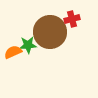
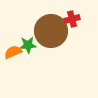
brown circle: moved 1 px right, 1 px up
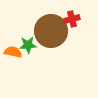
orange semicircle: rotated 36 degrees clockwise
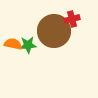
brown circle: moved 3 px right
orange semicircle: moved 8 px up
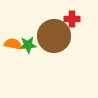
red cross: rotated 14 degrees clockwise
brown circle: moved 5 px down
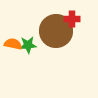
brown circle: moved 2 px right, 5 px up
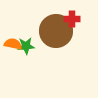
green star: moved 2 px left, 1 px down
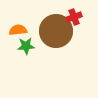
red cross: moved 2 px right, 2 px up; rotated 21 degrees counterclockwise
orange semicircle: moved 5 px right, 14 px up; rotated 18 degrees counterclockwise
